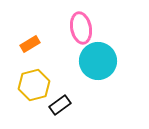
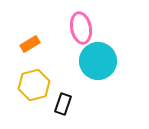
black rectangle: moved 3 px right, 1 px up; rotated 35 degrees counterclockwise
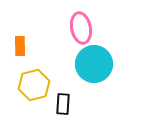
orange rectangle: moved 10 px left, 2 px down; rotated 60 degrees counterclockwise
cyan circle: moved 4 px left, 3 px down
black rectangle: rotated 15 degrees counterclockwise
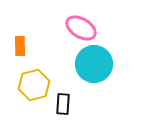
pink ellipse: rotated 48 degrees counterclockwise
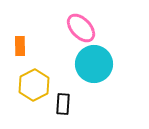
pink ellipse: rotated 16 degrees clockwise
yellow hexagon: rotated 12 degrees counterclockwise
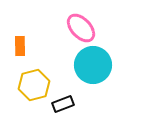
cyan circle: moved 1 px left, 1 px down
yellow hexagon: rotated 12 degrees clockwise
black rectangle: rotated 65 degrees clockwise
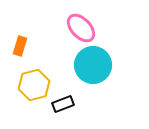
orange rectangle: rotated 18 degrees clockwise
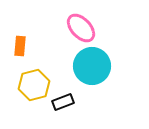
orange rectangle: rotated 12 degrees counterclockwise
cyan circle: moved 1 px left, 1 px down
black rectangle: moved 2 px up
